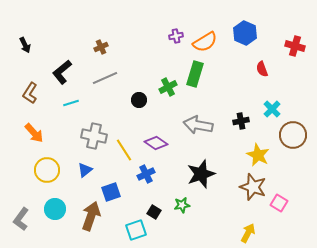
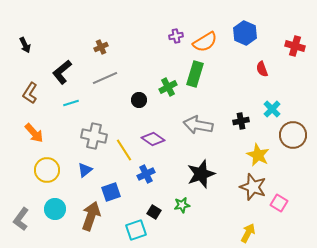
purple diamond: moved 3 px left, 4 px up
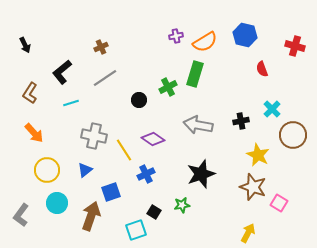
blue hexagon: moved 2 px down; rotated 10 degrees counterclockwise
gray line: rotated 10 degrees counterclockwise
cyan circle: moved 2 px right, 6 px up
gray L-shape: moved 4 px up
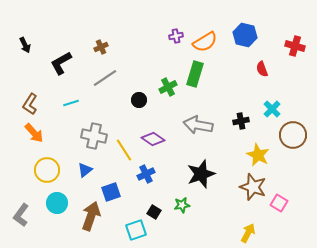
black L-shape: moved 1 px left, 9 px up; rotated 10 degrees clockwise
brown L-shape: moved 11 px down
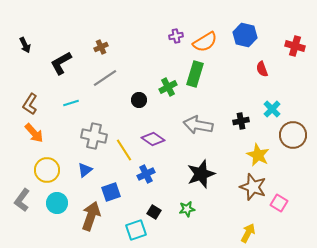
green star: moved 5 px right, 4 px down
gray L-shape: moved 1 px right, 15 px up
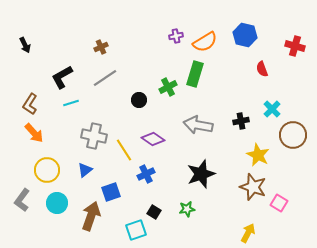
black L-shape: moved 1 px right, 14 px down
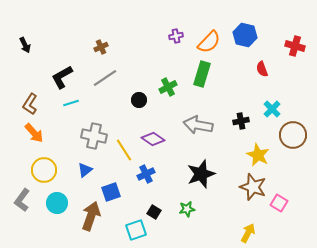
orange semicircle: moved 4 px right; rotated 15 degrees counterclockwise
green rectangle: moved 7 px right
yellow circle: moved 3 px left
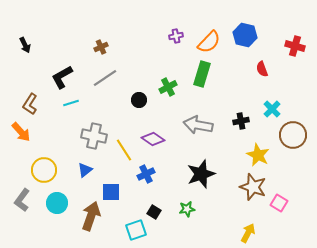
orange arrow: moved 13 px left, 1 px up
blue square: rotated 18 degrees clockwise
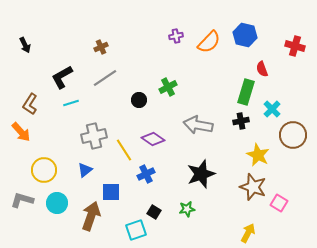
green rectangle: moved 44 px right, 18 px down
gray cross: rotated 25 degrees counterclockwise
gray L-shape: rotated 70 degrees clockwise
